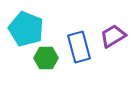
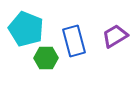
purple trapezoid: moved 2 px right
blue rectangle: moved 5 px left, 6 px up
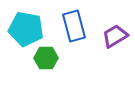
cyan pentagon: rotated 12 degrees counterclockwise
blue rectangle: moved 15 px up
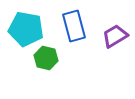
green hexagon: rotated 15 degrees clockwise
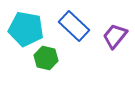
blue rectangle: rotated 32 degrees counterclockwise
purple trapezoid: rotated 20 degrees counterclockwise
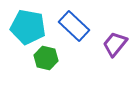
cyan pentagon: moved 2 px right, 2 px up
purple trapezoid: moved 8 px down
